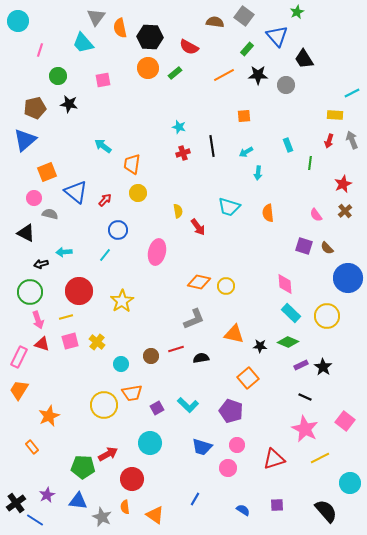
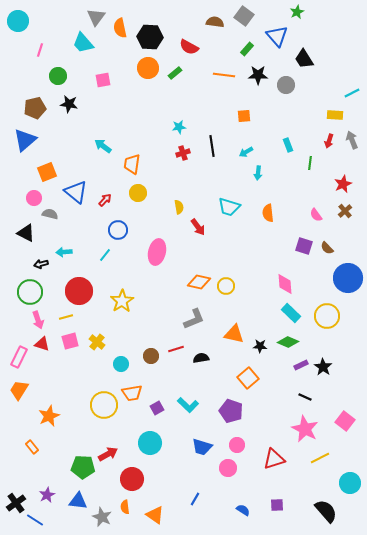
orange line at (224, 75): rotated 35 degrees clockwise
cyan star at (179, 127): rotated 24 degrees counterclockwise
yellow semicircle at (178, 211): moved 1 px right, 4 px up
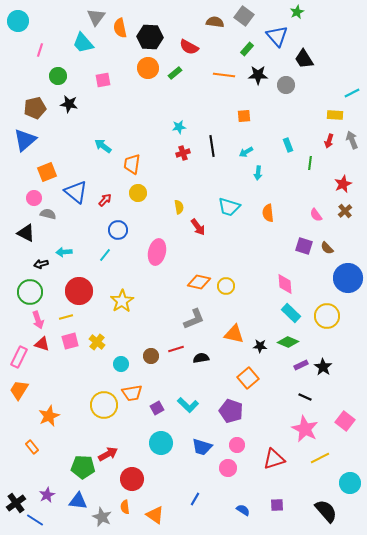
gray semicircle at (50, 214): moved 2 px left
cyan circle at (150, 443): moved 11 px right
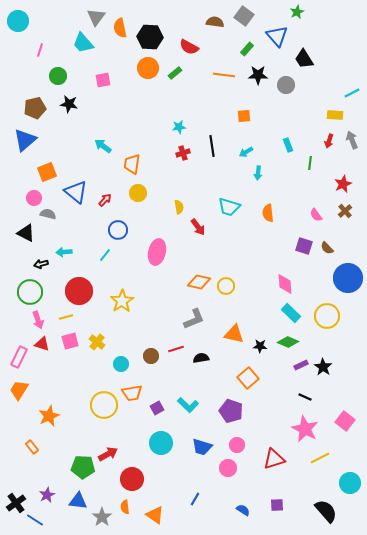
gray star at (102, 517): rotated 12 degrees clockwise
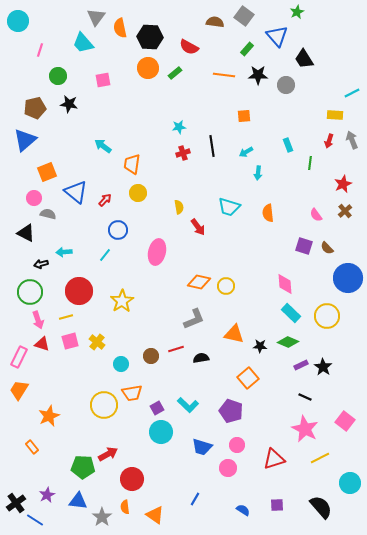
cyan circle at (161, 443): moved 11 px up
black semicircle at (326, 511): moved 5 px left, 4 px up
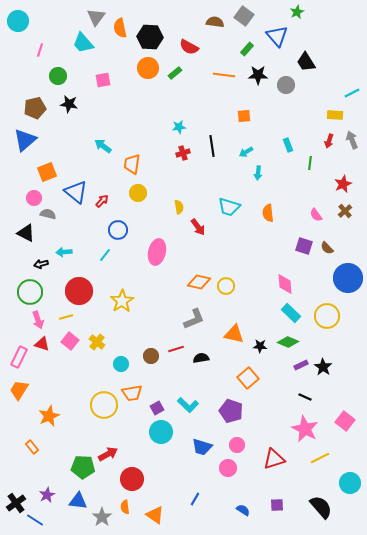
black trapezoid at (304, 59): moved 2 px right, 3 px down
red arrow at (105, 200): moved 3 px left, 1 px down
pink square at (70, 341): rotated 36 degrees counterclockwise
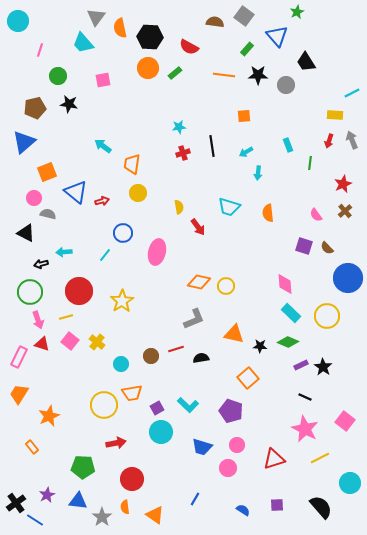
blue triangle at (25, 140): moved 1 px left, 2 px down
red arrow at (102, 201): rotated 32 degrees clockwise
blue circle at (118, 230): moved 5 px right, 3 px down
orange trapezoid at (19, 390): moved 4 px down
red arrow at (108, 454): moved 8 px right, 11 px up; rotated 18 degrees clockwise
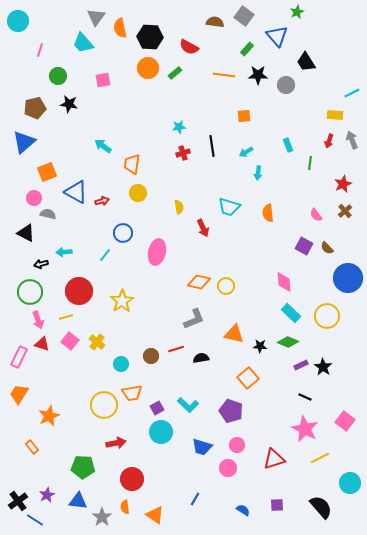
blue triangle at (76, 192): rotated 10 degrees counterclockwise
red arrow at (198, 227): moved 5 px right, 1 px down; rotated 12 degrees clockwise
purple square at (304, 246): rotated 12 degrees clockwise
pink diamond at (285, 284): moved 1 px left, 2 px up
black cross at (16, 503): moved 2 px right, 2 px up
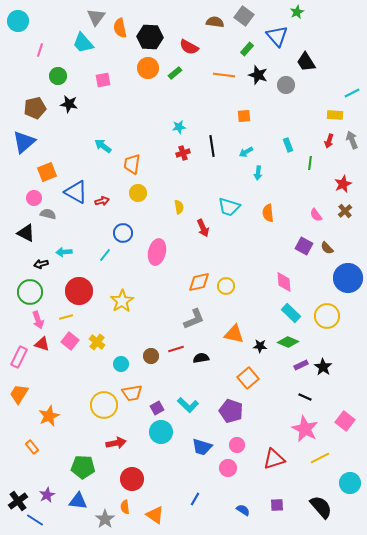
black star at (258, 75): rotated 18 degrees clockwise
orange diamond at (199, 282): rotated 25 degrees counterclockwise
gray star at (102, 517): moved 3 px right, 2 px down
